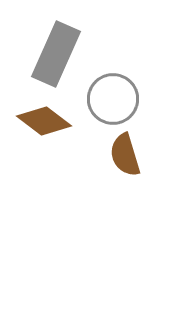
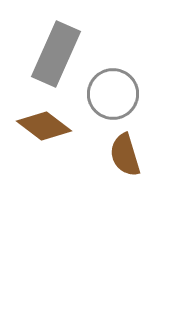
gray circle: moved 5 px up
brown diamond: moved 5 px down
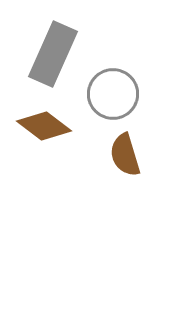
gray rectangle: moved 3 px left
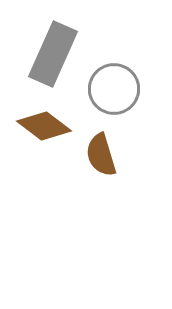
gray circle: moved 1 px right, 5 px up
brown semicircle: moved 24 px left
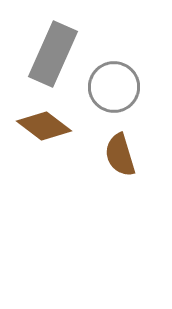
gray circle: moved 2 px up
brown semicircle: moved 19 px right
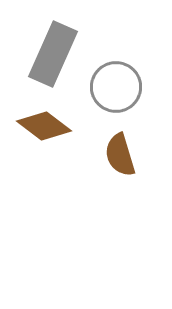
gray circle: moved 2 px right
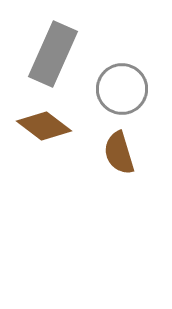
gray circle: moved 6 px right, 2 px down
brown semicircle: moved 1 px left, 2 px up
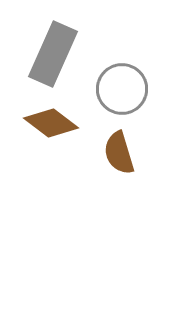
brown diamond: moved 7 px right, 3 px up
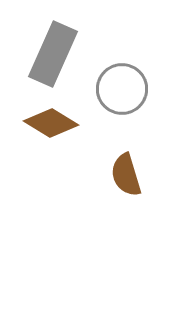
brown diamond: rotated 6 degrees counterclockwise
brown semicircle: moved 7 px right, 22 px down
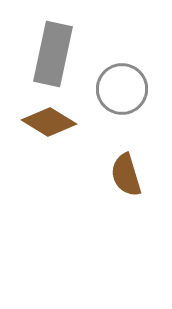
gray rectangle: rotated 12 degrees counterclockwise
brown diamond: moved 2 px left, 1 px up
